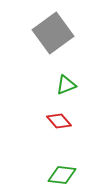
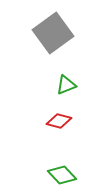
red diamond: rotated 35 degrees counterclockwise
green diamond: rotated 40 degrees clockwise
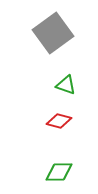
green triangle: rotated 40 degrees clockwise
green diamond: moved 3 px left, 3 px up; rotated 48 degrees counterclockwise
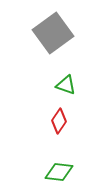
red diamond: rotated 70 degrees counterclockwise
green diamond: rotated 8 degrees clockwise
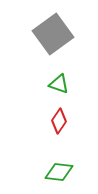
gray square: moved 1 px down
green triangle: moved 7 px left, 1 px up
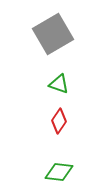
gray square: rotated 6 degrees clockwise
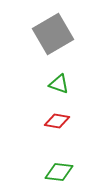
red diamond: moved 2 px left; rotated 65 degrees clockwise
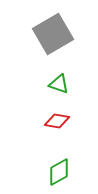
green diamond: rotated 36 degrees counterclockwise
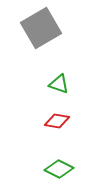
gray square: moved 12 px left, 6 px up
green diamond: moved 3 px up; rotated 56 degrees clockwise
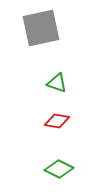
gray square: rotated 18 degrees clockwise
green triangle: moved 2 px left, 1 px up
